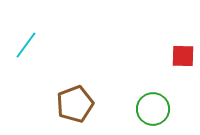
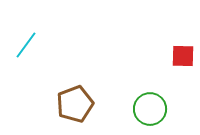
green circle: moved 3 px left
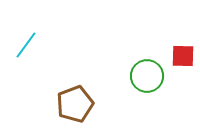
green circle: moved 3 px left, 33 px up
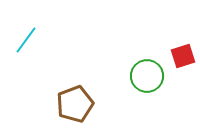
cyan line: moved 5 px up
red square: rotated 20 degrees counterclockwise
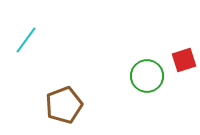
red square: moved 1 px right, 4 px down
brown pentagon: moved 11 px left, 1 px down
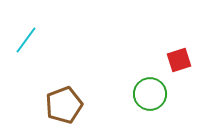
red square: moved 5 px left
green circle: moved 3 px right, 18 px down
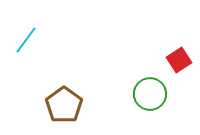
red square: rotated 15 degrees counterclockwise
brown pentagon: rotated 15 degrees counterclockwise
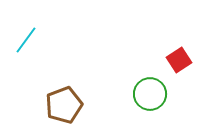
brown pentagon: rotated 15 degrees clockwise
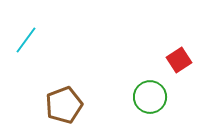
green circle: moved 3 px down
